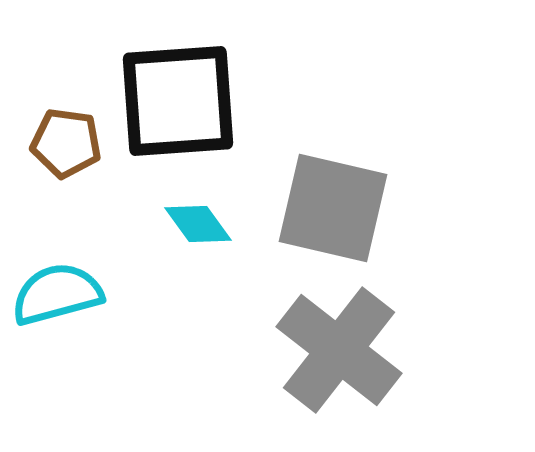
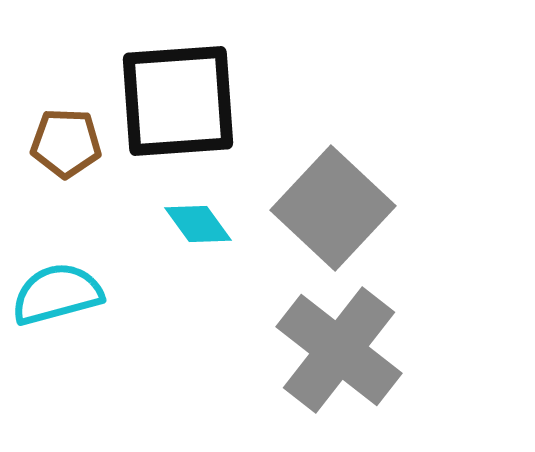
brown pentagon: rotated 6 degrees counterclockwise
gray square: rotated 30 degrees clockwise
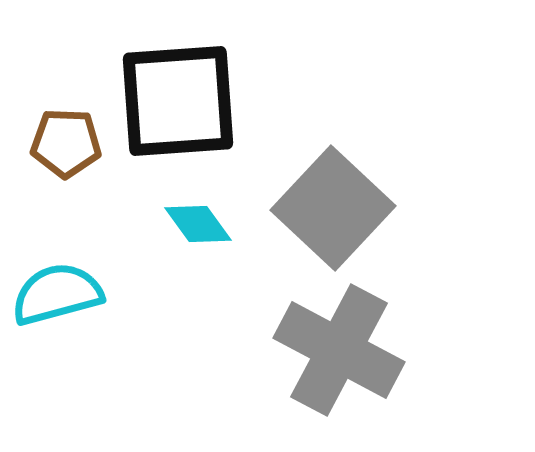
gray cross: rotated 10 degrees counterclockwise
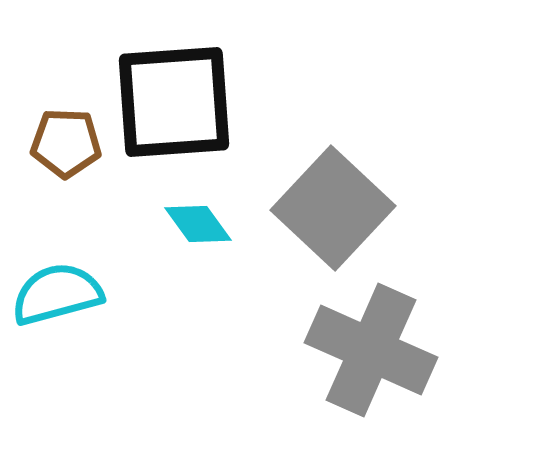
black square: moved 4 px left, 1 px down
gray cross: moved 32 px right; rotated 4 degrees counterclockwise
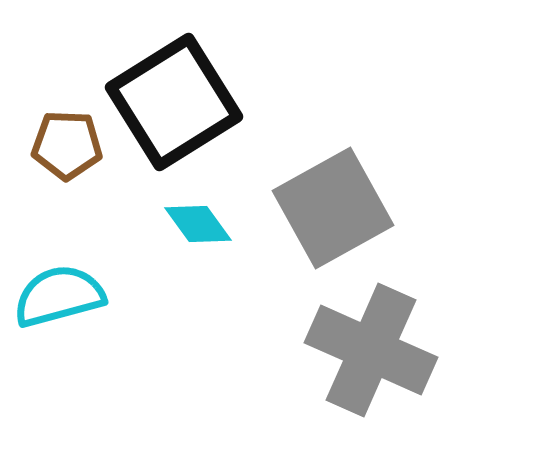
black square: rotated 28 degrees counterclockwise
brown pentagon: moved 1 px right, 2 px down
gray square: rotated 18 degrees clockwise
cyan semicircle: moved 2 px right, 2 px down
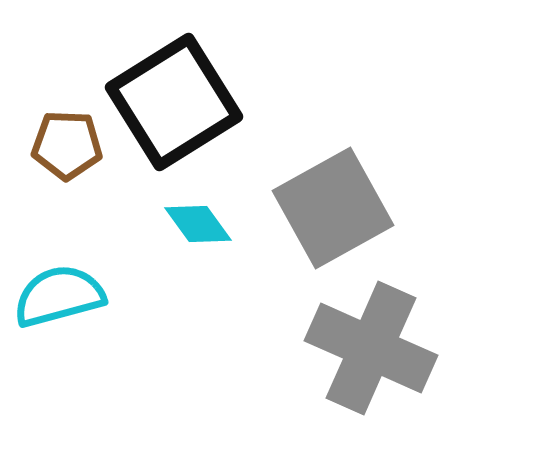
gray cross: moved 2 px up
